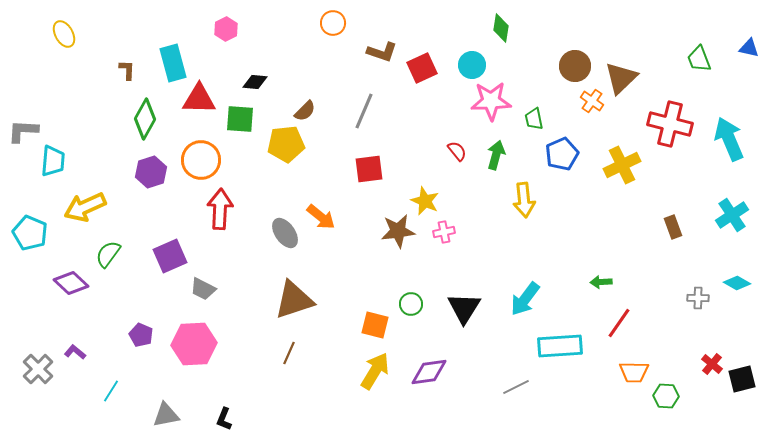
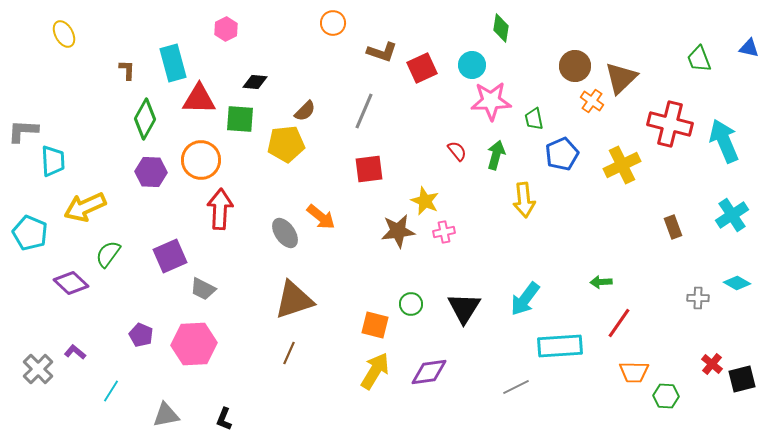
cyan arrow at (729, 139): moved 5 px left, 2 px down
cyan trapezoid at (53, 161): rotated 8 degrees counterclockwise
purple hexagon at (151, 172): rotated 20 degrees clockwise
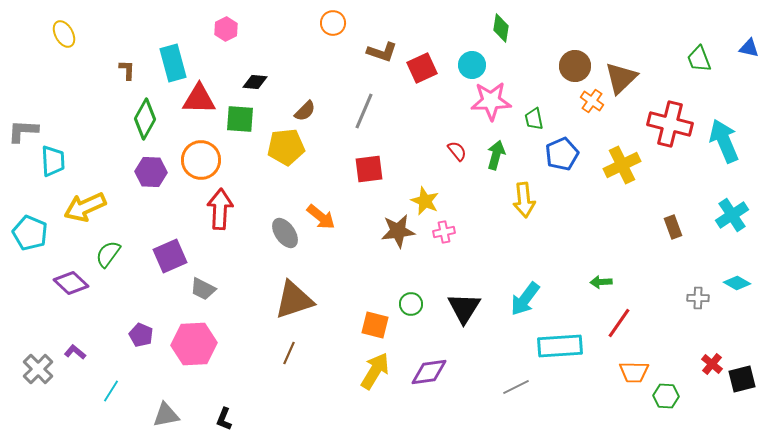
yellow pentagon at (286, 144): moved 3 px down
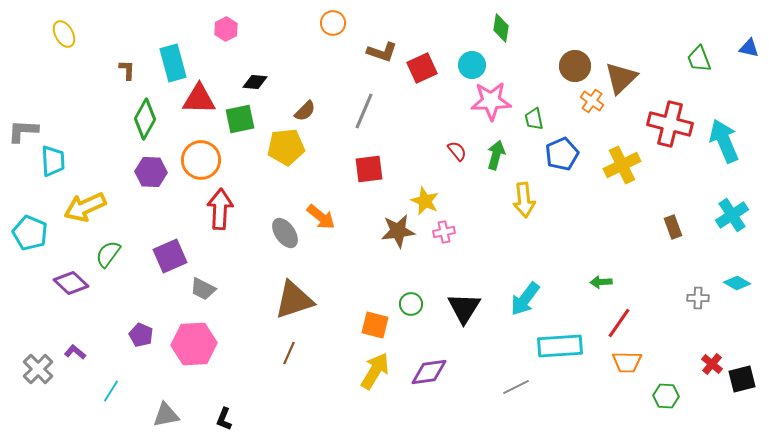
green square at (240, 119): rotated 16 degrees counterclockwise
orange trapezoid at (634, 372): moved 7 px left, 10 px up
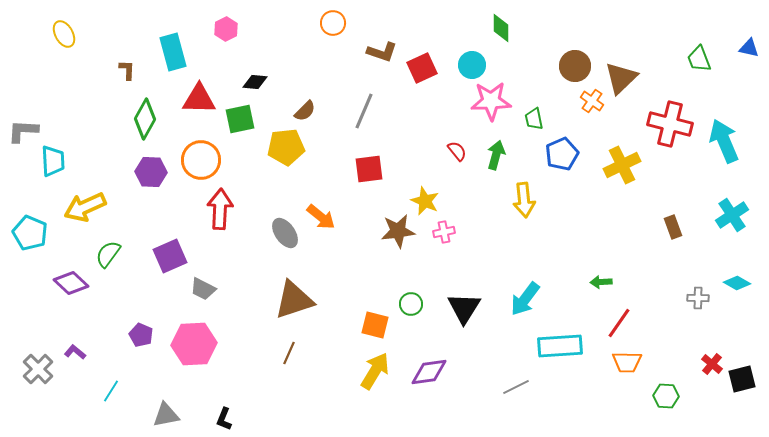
green diamond at (501, 28): rotated 8 degrees counterclockwise
cyan rectangle at (173, 63): moved 11 px up
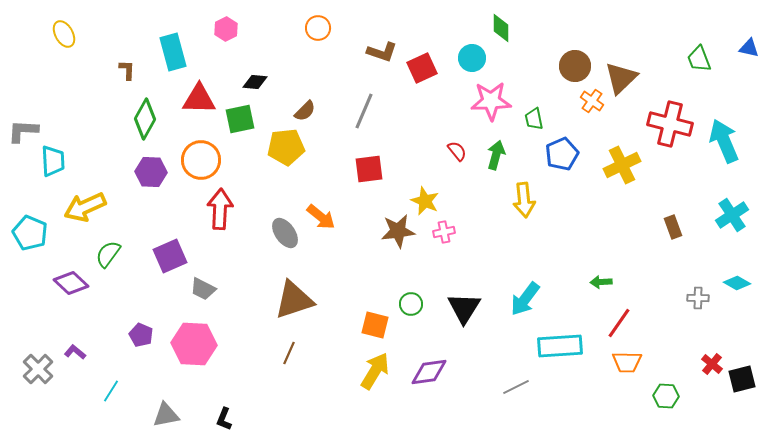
orange circle at (333, 23): moved 15 px left, 5 px down
cyan circle at (472, 65): moved 7 px up
pink hexagon at (194, 344): rotated 6 degrees clockwise
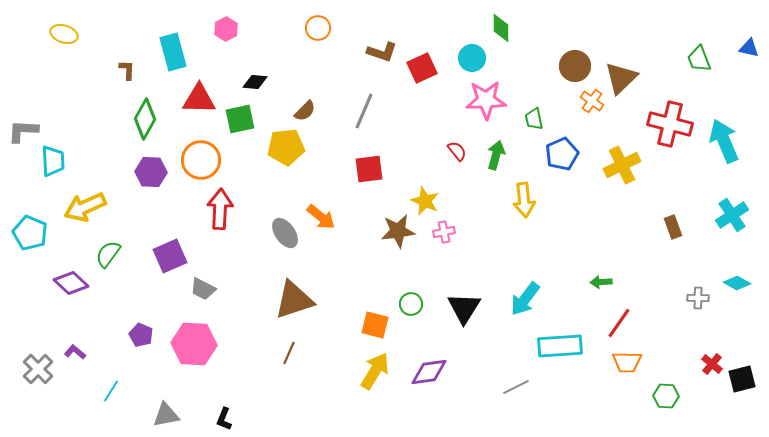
yellow ellipse at (64, 34): rotated 44 degrees counterclockwise
pink star at (491, 101): moved 5 px left, 1 px up
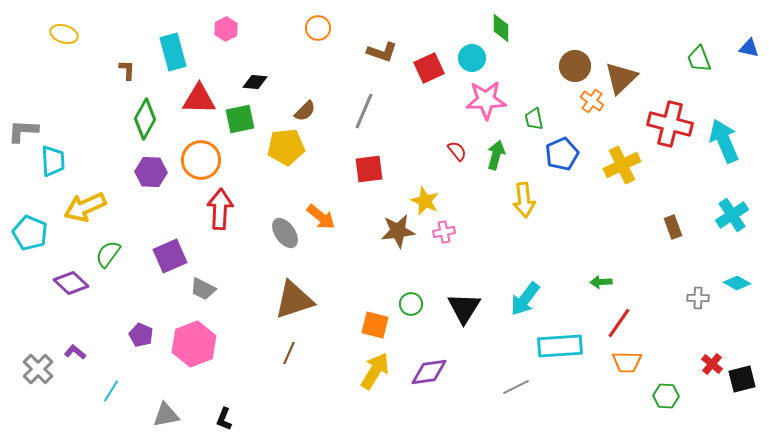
red square at (422, 68): moved 7 px right
pink hexagon at (194, 344): rotated 24 degrees counterclockwise
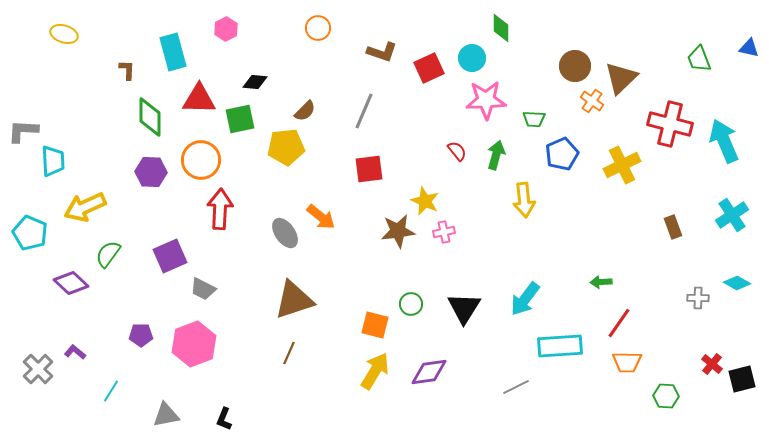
green diamond at (145, 119): moved 5 px right, 2 px up; rotated 30 degrees counterclockwise
green trapezoid at (534, 119): rotated 75 degrees counterclockwise
purple pentagon at (141, 335): rotated 25 degrees counterclockwise
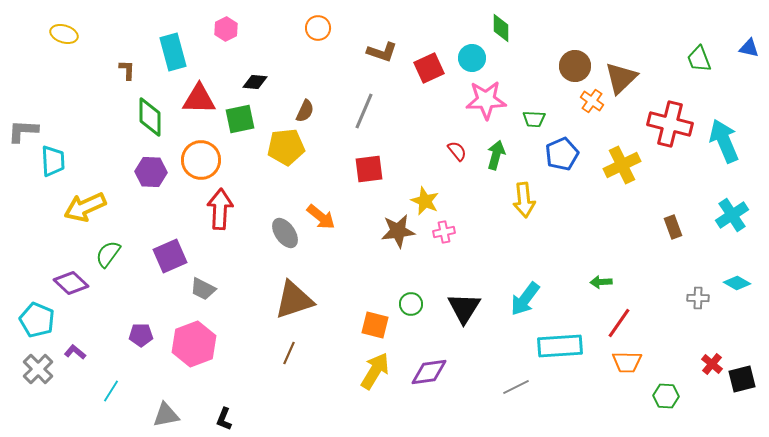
brown semicircle at (305, 111): rotated 20 degrees counterclockwise
cyan pentagon at (30, 233): moved 7 px right, 87 px down
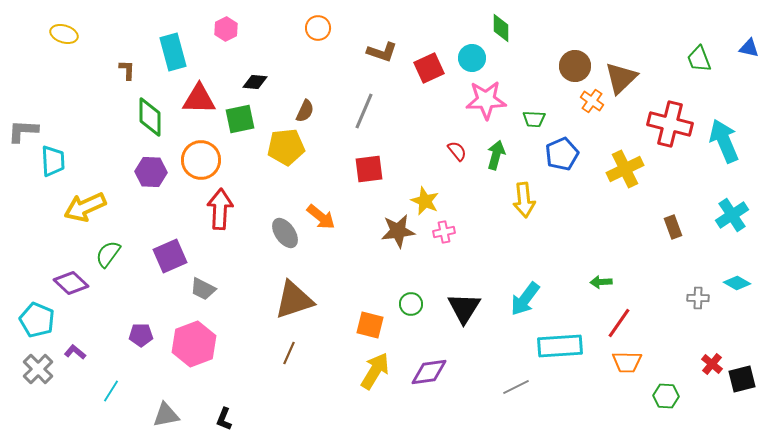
yellow cross at (622, 165): moved 3 px right, 4 px down
orange square at (375, 325): moved 5 px left
